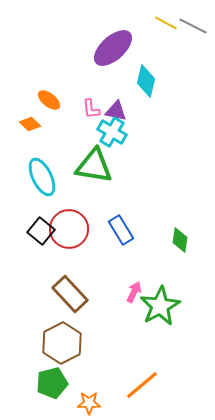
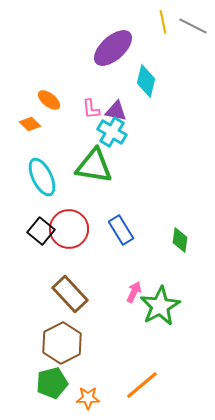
yellow line: moved 3 px left, 1 px up; rotated 50 degrees clockwise
orange star: moved 1 px left, 5 px up
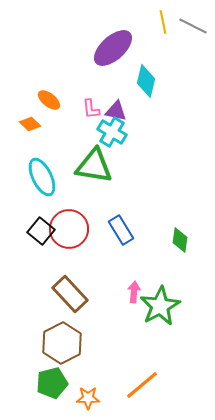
pink arrow: rotated 20 degrees counterclockwise
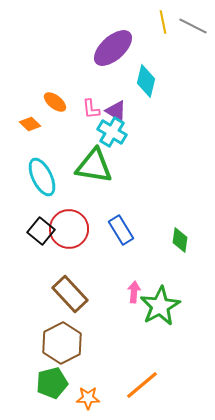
orange ellipse: moved 6 px right, 2 px down
purple triangle: rotated 20 degrees clockwise
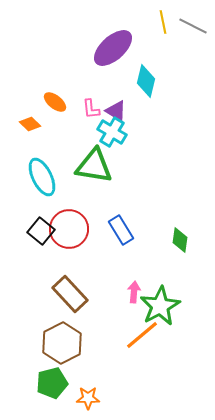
orange line: moved 50 px up
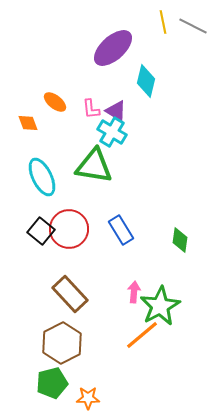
orange diamond: moved 2 px left, 1 px up; rotated 25 degrees clockwise
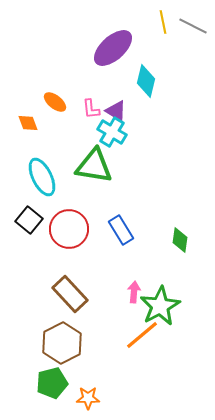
black square: moved 12 px left, 11 px up
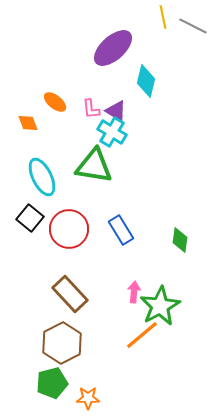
yellow line: moved 5 px up
black square: moved 1 px right, 2 px up
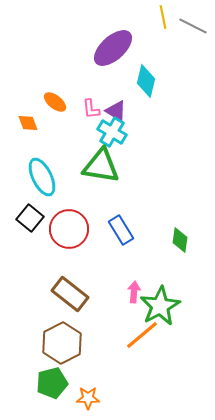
green triangle: moved 7 px right
brown rectangle: rotated 9 degrees counterclockwise
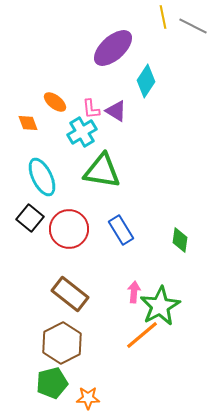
cyan diamond: rotated 20 degrees clockwise
cyan cross: moved 30 px left; rotated 28 degrees clockwise
green triangle: moved 1 px right, 5 px down
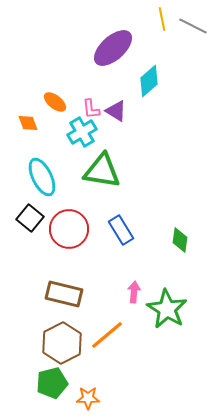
yellow line: moved 1 px left, 2 px down
cyan diamond: moved 3 px right; rotated 16 degrees clockwise
brown rectangle: moved 6 px left; rotated 24 degrees counterclockwise
green star: moved 7 px right, 3 px down; rotated 12 degrees counterclockwise
orange line: moved 35 px left
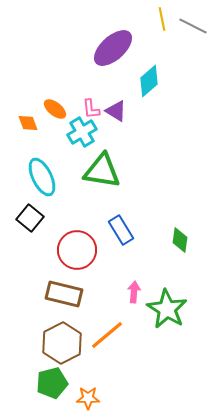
orange ellipse: moved 7 px down
red circle: moved 8 px right, 21 px down
